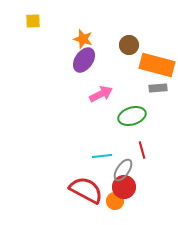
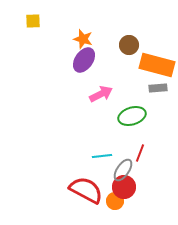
red line: moved 2 px left, 3 px down; rotated 36 degrees clockwise
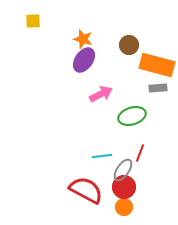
orange circle: moved 9 px right, 6 px down
